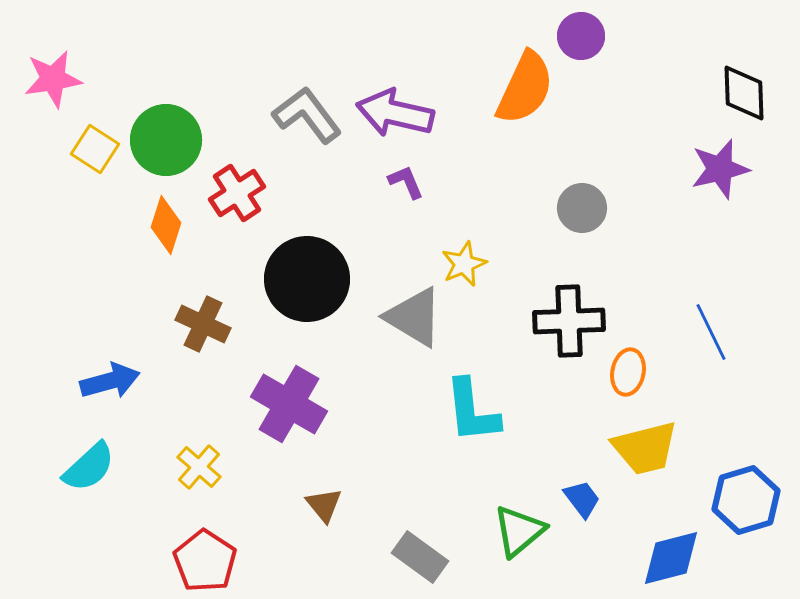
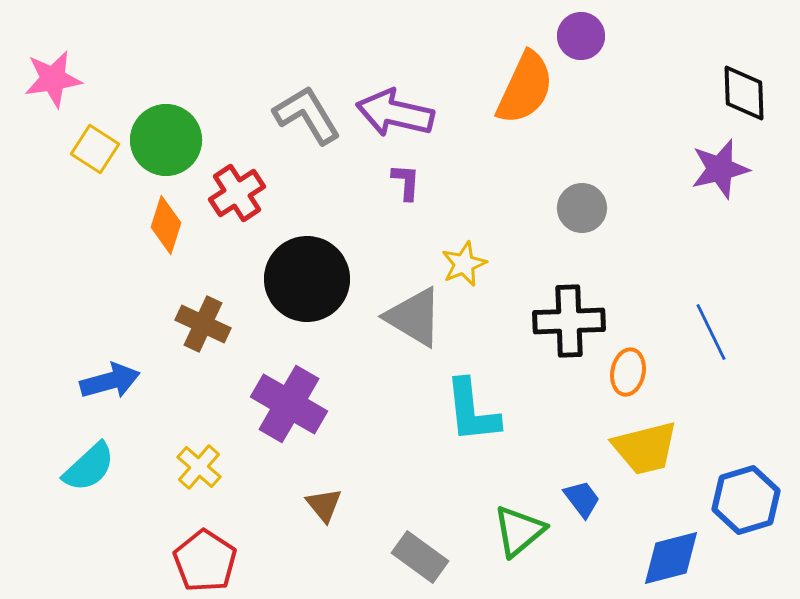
gray L-shape: rotated 6 degrees clockwise
purple L-shape: rotated 27 degrees clockwise
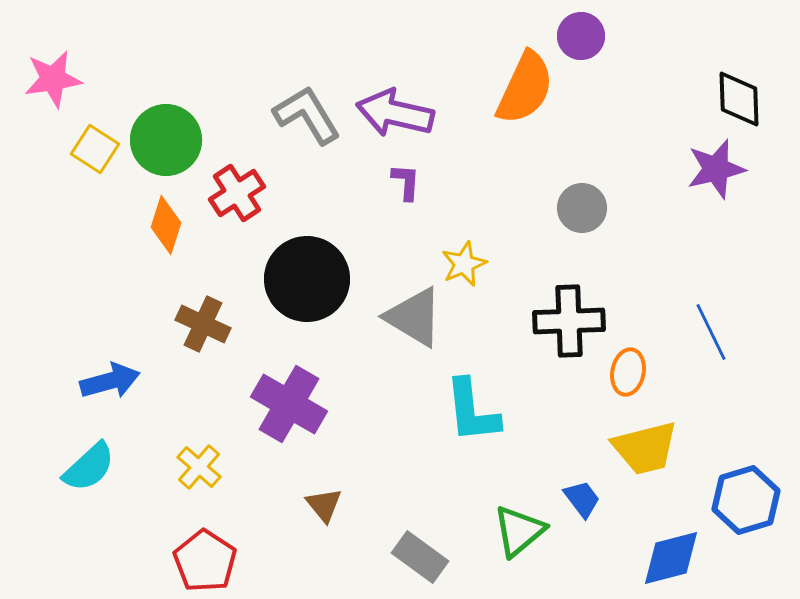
black diamond: moved 5 px left, 6 px down
purple star: moved 4 px left
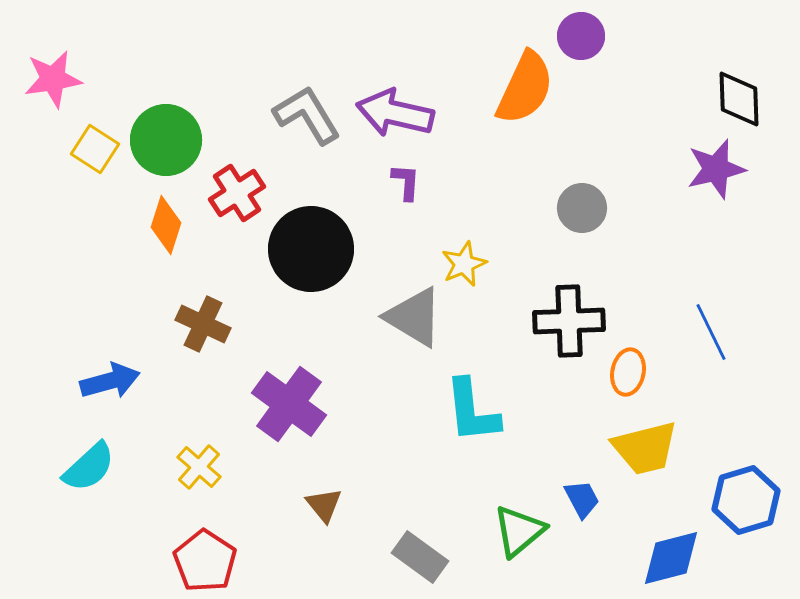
black circle: moved 4 px right, 30 px up
purple cross: rotated 6 degrees clockwise
blue trapezoid: rotated 9 degrees clockwise
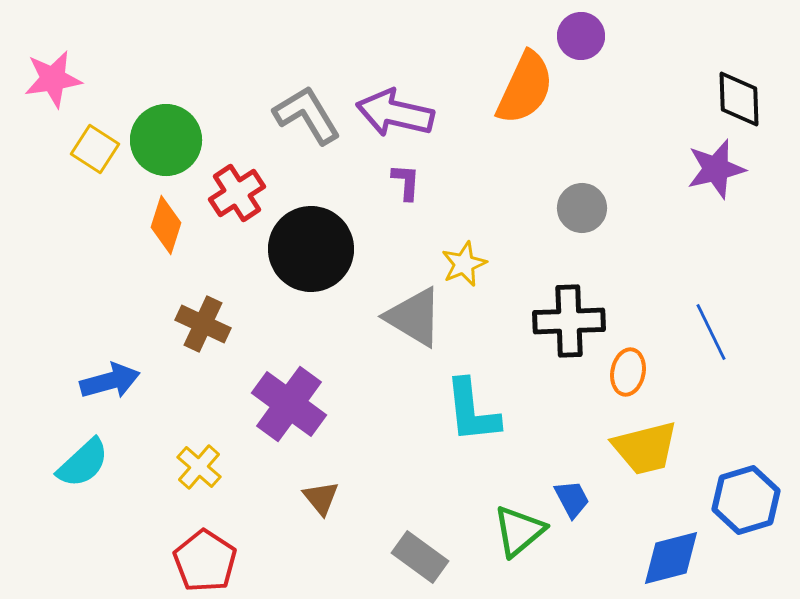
cyan semicircle: moved 6 px left, 4 px up
blue trapezoid: moved 10 px left
brown triangle: moved 3 px left, 7 px up
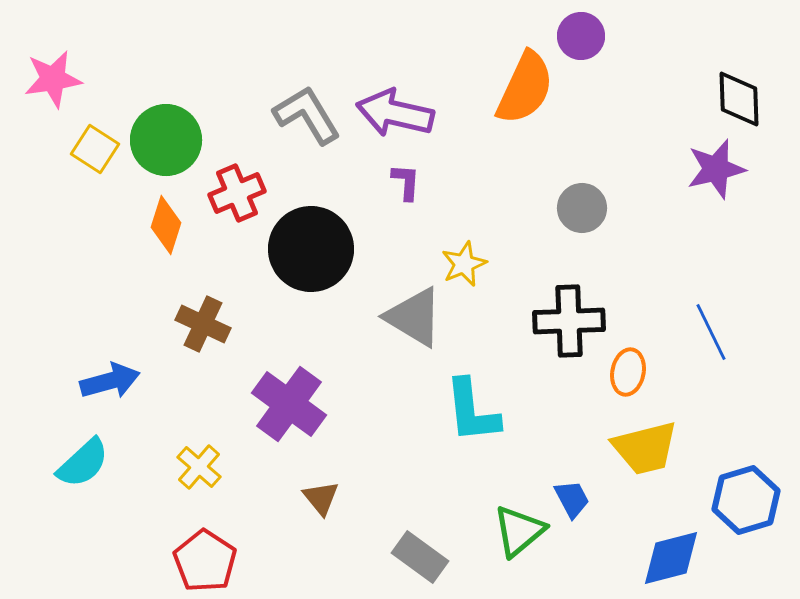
red cross: rotated 10 degrees clockwise
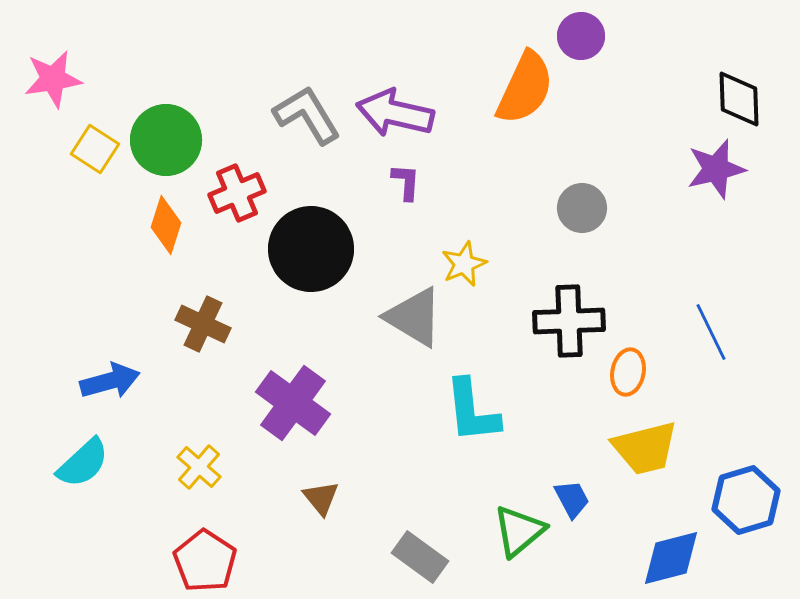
purple cross: moved 4 px right, 1 px up
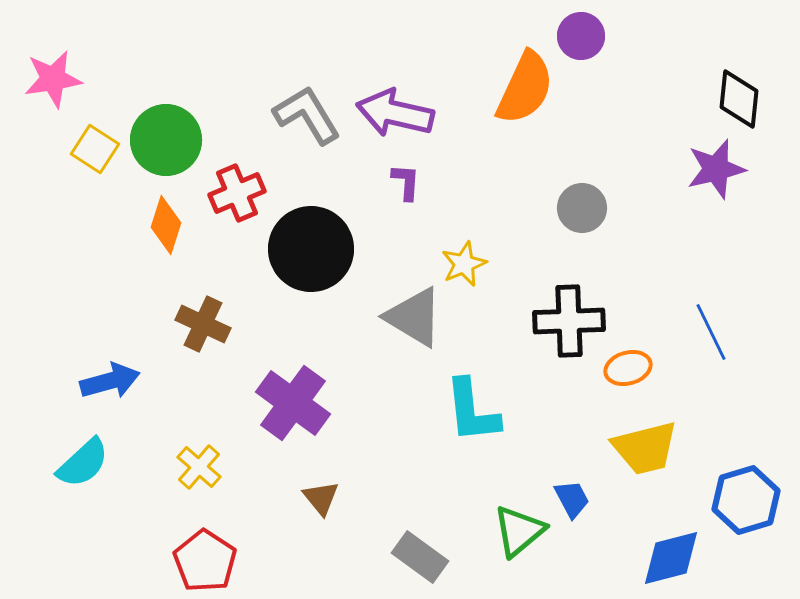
black diamond: rotated 8 degrees clockwise
orange ellipse: moved 4 px up; rotated 63 degrees clockwise
